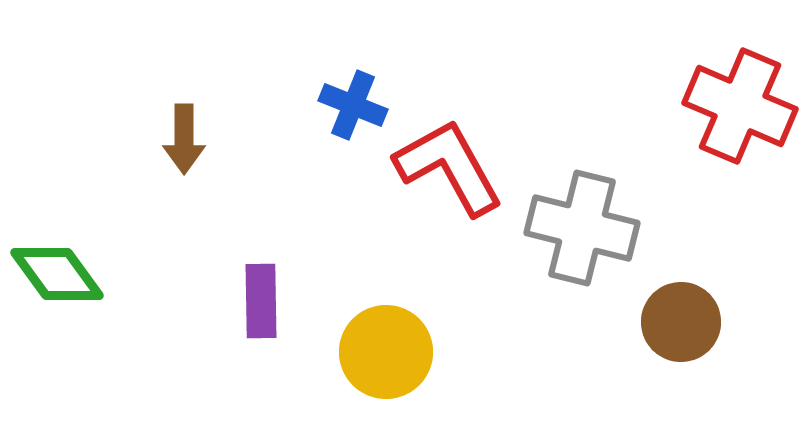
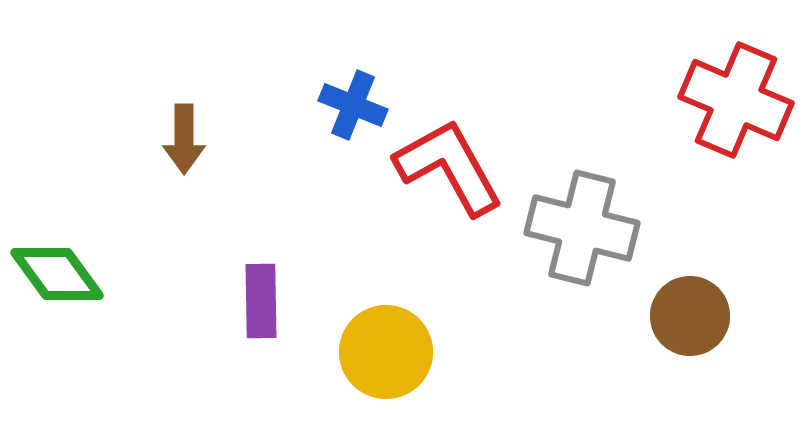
red cross: moved 4 px left, 6 px up
brown circle: moved 9 px right, 6 px up
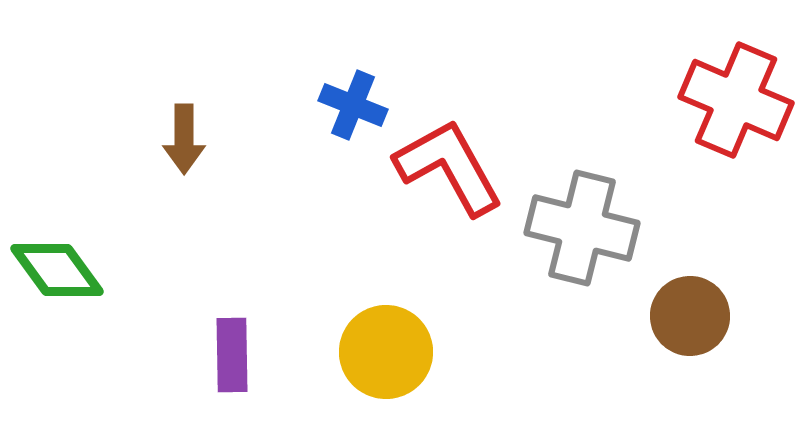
green diamond: moved 4 px up
purple rectangle: moved 29 px left, 54 px down
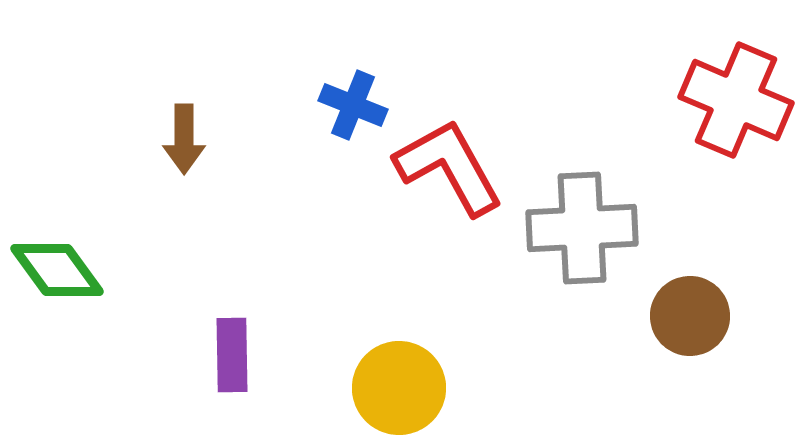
gray cross: rotated 17 degrees counterclockwise
yellow circle: moved 13 px right, 36 px down
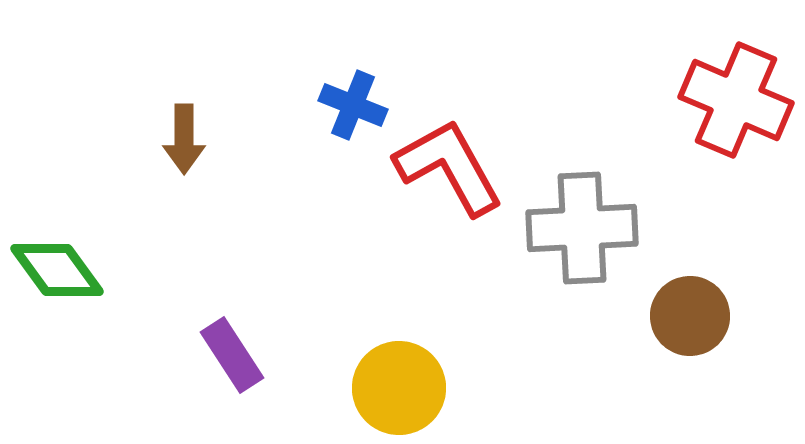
purple rectangle: rotated 32 degrees counterclockwise
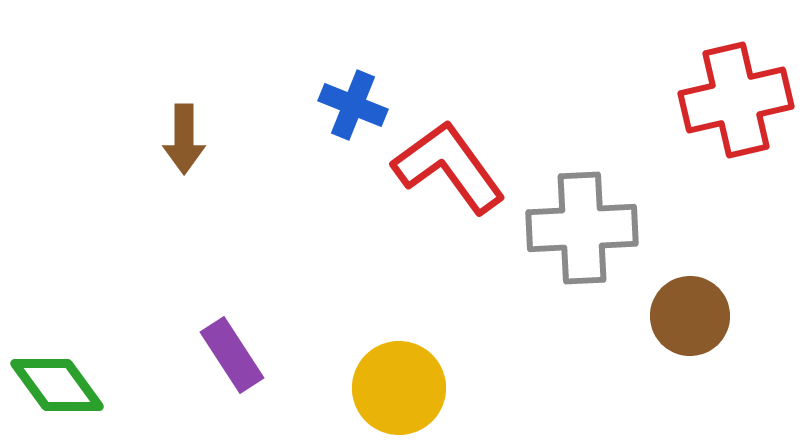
red cross: rotated 36 degrees counterclockwise
red L-shape: rotated 7 degrees counterclockwise
green diamond: moved 115 px down
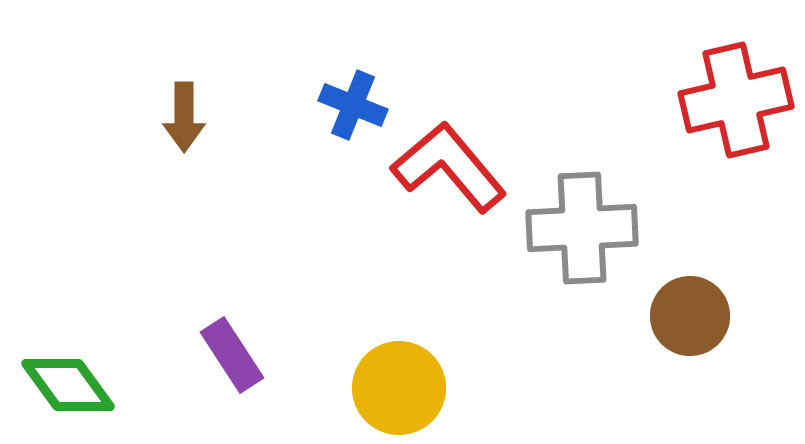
brown arrow: moved 22 px up
red L-shape: rotated 4 degrees counterclockwise
green diamond: moved 11 px right
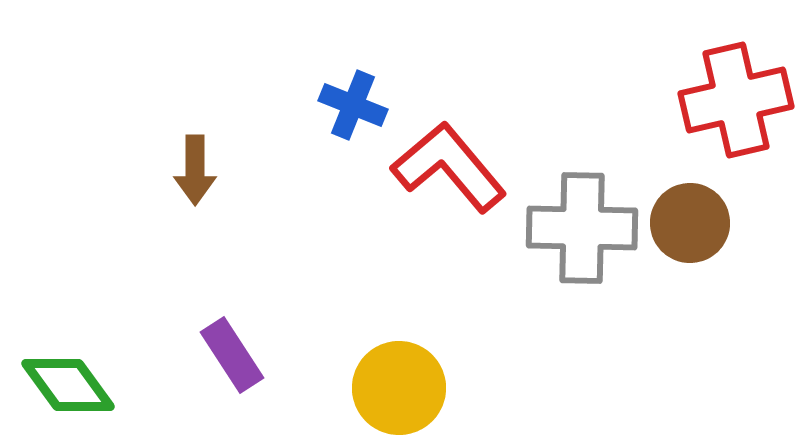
brown arrow: moved 11 px right, 53 px down
gray cross: rotated 4 degrees clockwise
brown circle: moved 93 px up
